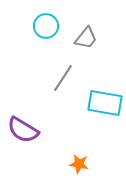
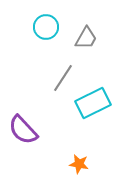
cyan circle: moved 1 px down
gray trapezoid: rotated 10 degrees counterclockwise
cyan rectangle: moved 12 px left; rotated 36 degrees counterclockwise
purple semicircle: rotated 16 degrees clockwise
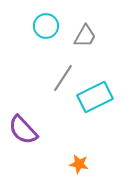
cyan circle: moved 1 px up
gray trapezoid: moved 1 px left, 2 px up
cyan rectangle: moved 2 px right, 6 px up
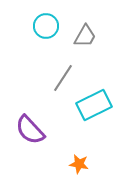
cyan rectangle: moved 1 px left, 8 px down
purple semicircle: moved 7 px right
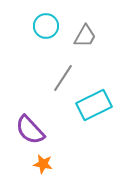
orange star: moved 36 px left
